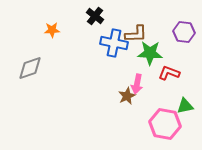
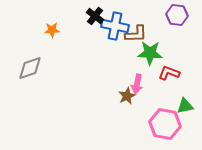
purple hexagon: moved 7 px left, 17 px up
blue cross: moved 1 px right, 17 px up
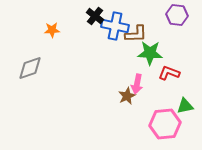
pink hexagon: rotated 16 degrees counterclockwise
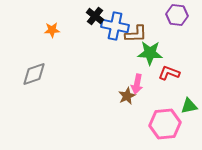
gray diamond: moved 4 px right, 6 px down
green triangle: moved 4 px right
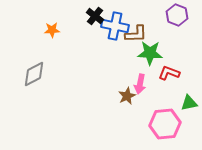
purple hexagon: rotated 15 degrees clockwise
gray diamond: rotated 8 degrees counterclockwise
pink arrow: moved 3 px right
green triangle: moved 3 px up
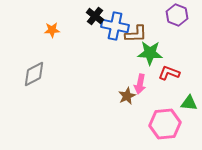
green triangle: rotated 18 degrees clockwise
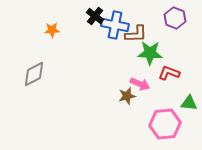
purple hexagon: moved 2 px left, 3 px down
blue cross: moved 1 px up
pink arrow: rotated 78 degrees counterclockwise
brown star: rotated 12 degrees clockwise
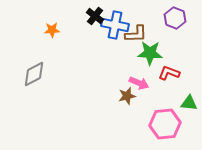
pink arrow: moved 1 px left, 1 px up
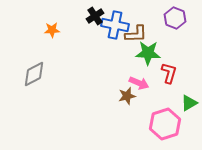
black cross: rotated 18 degrees clockwise
green star: moved 2 px left
red L-shape: rotated 85 degrees clockwise
green triangle: rotated 36 degrees counterclockwise
pink hexagon: rotated 12 degrees counterclockwise
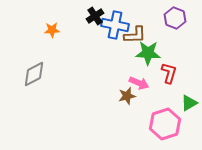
brown L-shape: moved 1 px left, 1 px down
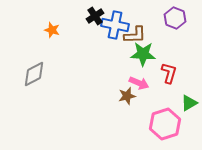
orange star: rotated 21 degrees clockwise
green star: moved 5 px left, 1 px down
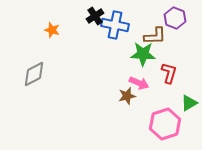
brown L-shape: moved 20 px right, 1 px down
